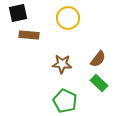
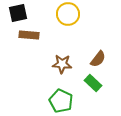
yellow circle: moved 4 px up
green rectangle: moved 6 px left
green pentagon: moved 4 px left
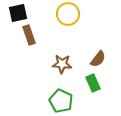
brown rectangle: rotated 66 degrees clockwise
green rectangle: rotated 24 degrees clockwise
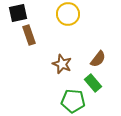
brown star: rotated 18 degrees clockwise
green rectangle: rotated 18 degrees counterclockwise
green pentagon: moved 12 px right; rotated 20 degrees counterclockwise
